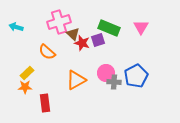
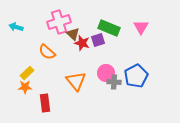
orange triangle: moved 1 px down; rotated 40 degrees counterclockwise
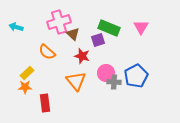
red star: moved 13 px down
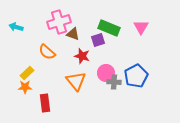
brown triangle: rotated 24 degrees counterclockwise
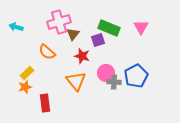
brown triangle: rotated 48 degrees clockwise
orange star: rotated 16 degrees counterclockwise
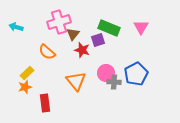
red star: moved 6 px up
blue pentagon: moved 2 px up
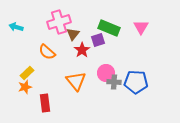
red star: rotated 21 degrees clockwise
blue pentagon: moved 8 px down; rotated 30 degrees clockwise
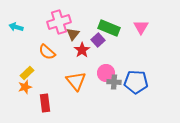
purple square: rotated 24 degrees counterclockwise
